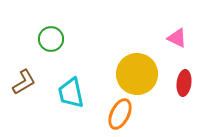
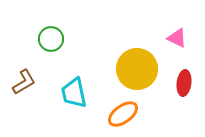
yellow circle: moved 5 px up
cyan trapezoid: moved 3 px right
orange ellipse: moved 3 px right; rotated 28 degrees clockwise
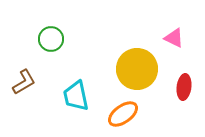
pink triangle: moved 3 px left
red ellipse: moved 4 px down
cyan trapezoid: moved 2 px right, 3 px down
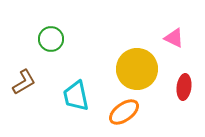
orange ellipse: moved 1 px right, 2 px up
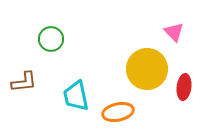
pink triangle: moved 6 px up; rotated 20 degrees clockwise
yellow circle: moved 10 px right
brown L-shape: rotated 24 degrees clockwise
orange ellipse: moved 6 px left; rotated 24 degrees clockwise
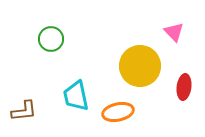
yellow circle: moved 7 px left, 3 px up
brown L-shape: moved 29 px down
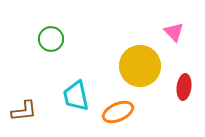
orange ellipse: rotated 12 degrees counterclockwise
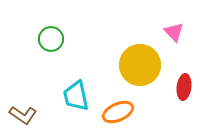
yellow circle: moved 1 px up
brown L-shape: moved 1 px left, 4 px down; rotated 40 degrees clockwise
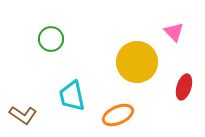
yellow circle: moved 3 px left, 3 px up
red ellipse: rotated 10 degrees clockwise
cyan trapezoid: moved 4 px left
orange ellipse: moved 3 px down
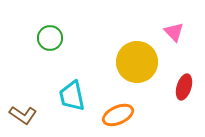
green circle: moved 1 px left, 1 px up
